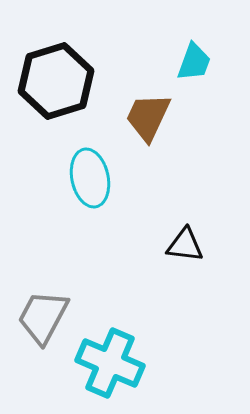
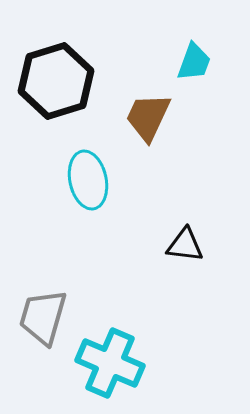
cyan ellipse: moved 2 px left, 2 px down
gray trapezoid: rotated 12 degrees counterclockwise
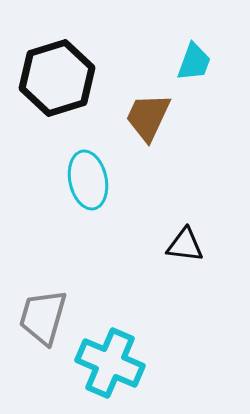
black hexagon: moved 1 px right, 3 px up
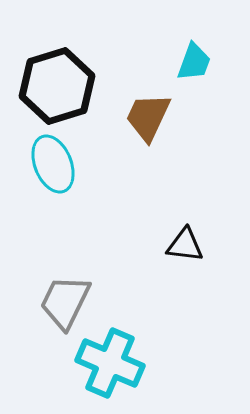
black hexagon: moved 8 px down
cyan ellipse: moved 35 px left, 16 px up; rotated 10 degrees counterclockwise
gray trapezoid: moved 22 px right, 15 px up; rotated 10 degrees clockwise
